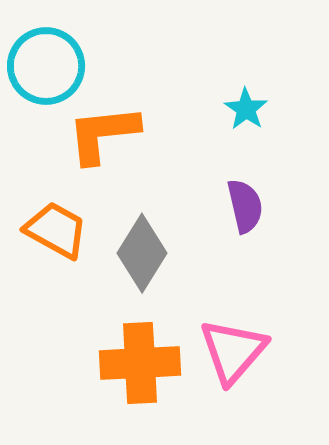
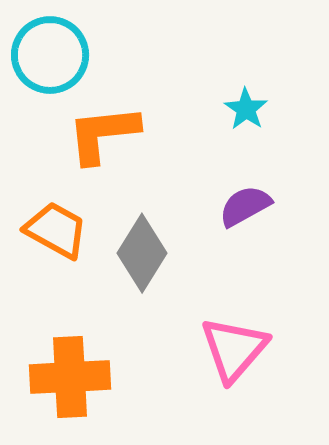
cyan circle: moved 4 px right, 11 px up
purple semicircle: rotated 106 degrees counterclockwise
pink triangle: moved 1 px right, 2 px up
orange cross: moved 70 px left, 14 px down
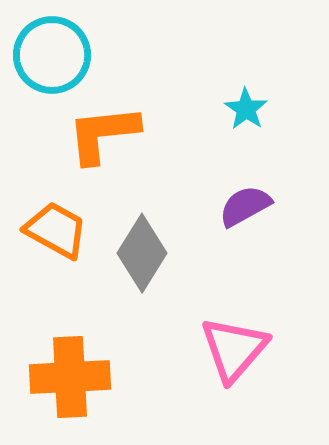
cyan circle: moved 2 px right
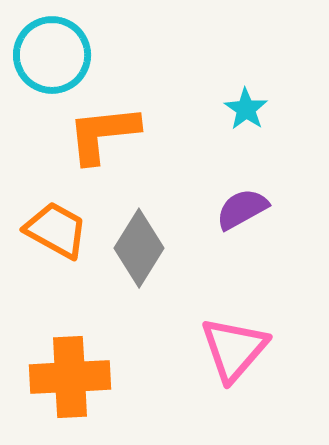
purple semicircle: moved 3 px left, 3 px down
gray diamond: moved 3 px left, 5 px up
